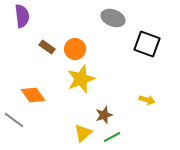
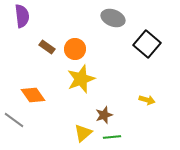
black square: rotated 20 degrees clockwise
green line: rotated 24 degrees clockwise
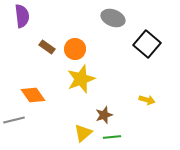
gray line: rotated 50 degrees counterclockwise
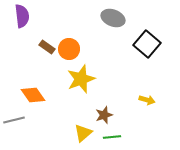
orange circle: moved 6 px left
